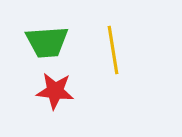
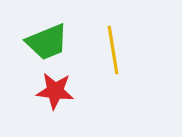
green trapezoid: rotated 18 degrees counterclockwise
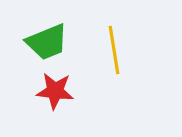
yellow line: moved 1 px right
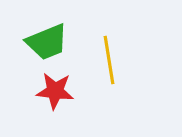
yellow line: moved 5 px left, 10 px down
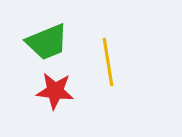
yellow line: moved 1 px left, 2 px down
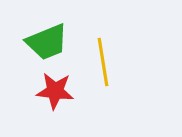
yellow line: moved 5 px left
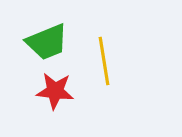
yellow line: moved 1 px right, 1 px up
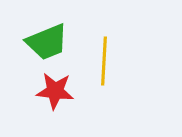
yellow line: rotated 12 degrees clockwise
